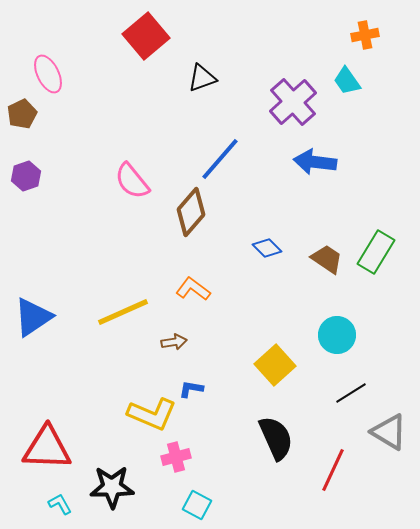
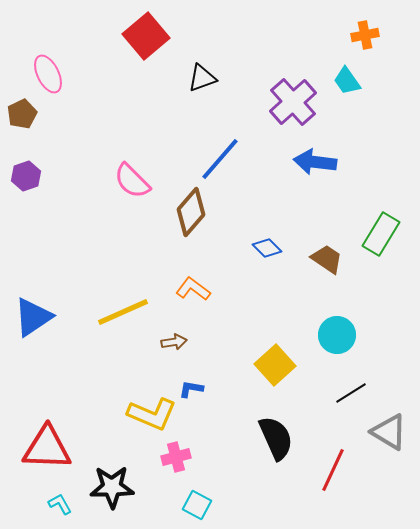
pink semicircle: rotated 6 degrees counterclockwise
green rectangle: moved 5 px right, 18 px up
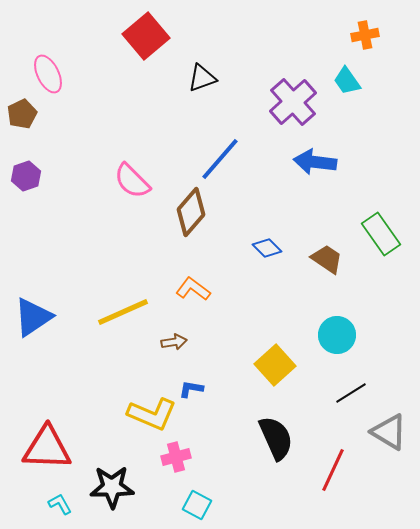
green rectangle: rotated 66 degrees counterclockwise
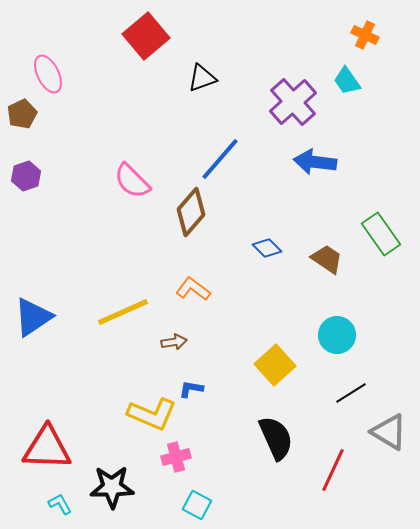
orange cross: rotated 36 degrees clockwise
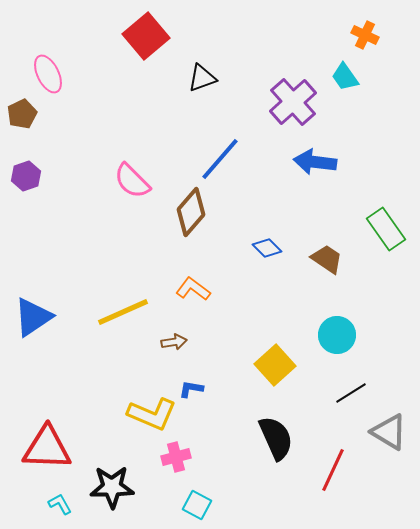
cyan trapezoid: moved 2 px left, 4 px up
green rectangle: moved 5 px right, 5 px up
